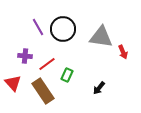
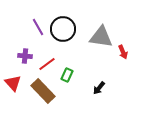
brown rectangle: rotated 10 degrees counterclockwise
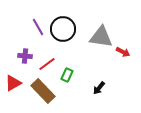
red arrow: rotated 40 degrees counterclockwise
red triangle: rotated 42 degrees clockwise
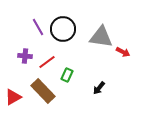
red line: moved 2 px up
red triangle: moved 14 px down
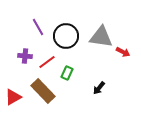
black circle: moved 3 px right, 7 px down
green rectangle: moved 2 px up
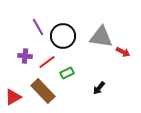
black circle: moved 3 px left
green rectangle: rotated 40 degrees clockwise
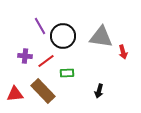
purple line: moved 2 px right, 1 px up
red arrow: rotated 48 degrees clockwise
red line: moved 1 px left, 1 px up
green rectangle: rotated 24 degrees clockwise
black arrow: moved 3 px down; rotated 24 degrees counterclockwise
red triangle: moved 2 px right, 3 px up; rotated 24 degrees clockwise
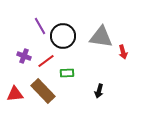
purple cross: moved 1 px left; rotated 16 degrees clockwise
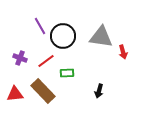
purple cross: moved 4 px left, 2 px down
